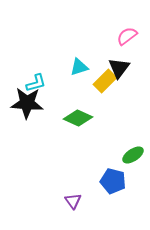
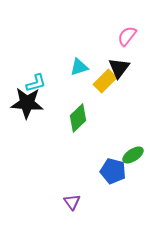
pink semicircle: rotated 15 degrees counterclockwise
green diamond: rotated 68 degrees counterclockwise
blue pentagon: moved 10 px up
purple triangle: moved 1 px left, 1 px down
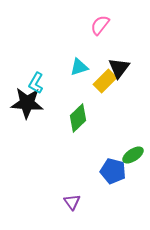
pink semicircle: moved 27 px left, 11 px up
cyan L-shape: rotated 135 degrees clockwise
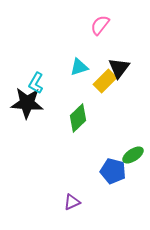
purple triangle: rotated 42 degrees clockwise
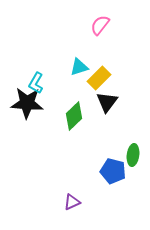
black triangle: moved 12 px left, 34 px down
yellow rectangle: moved 6 px left, 3 px up
green diamond: moved 4 px left, 2 px up
green ellipse: rotated 50 degrees counterclockwise
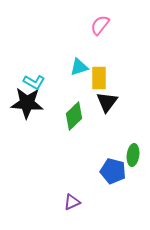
yellow rectangle: rotated 45 degrees counterclockwise
cyan L-shape: moved 2 px left, 1 px up; rotated 90 degrees counterclockwise
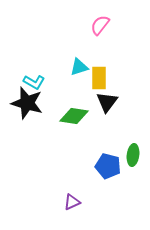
black star: rotated 12 degrees clockwise
green diamond: rotated 52 degrees clockwise
blue pentagon: moved 5 px left, 5 px up
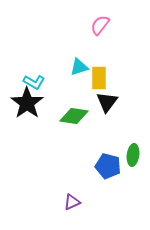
black star: rotated 20 degrees clockwise
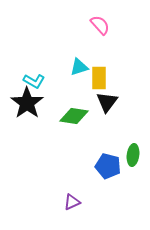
pink semicircle: rotated 100 degrees clockwise
cyan L-shape: moved 1 px up
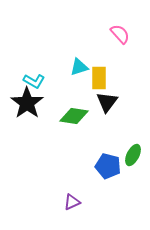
pink semicircle: moved 20 px right, 9 px down
green ellipse: rotated 20 degrees clockwise
